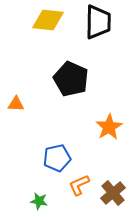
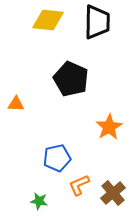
black trapezoid: moved 1 px left
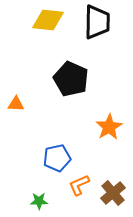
green star: rotated 12 degrees counterclockwise
